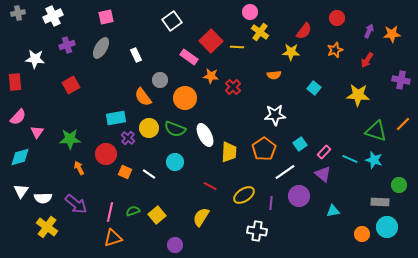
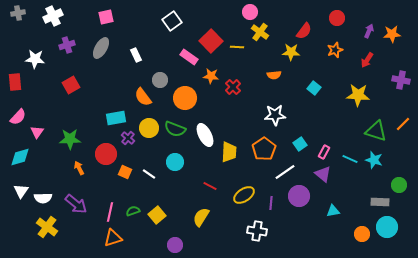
pink rectangle at (324, 152): rotated 16 degrees counterclockwise
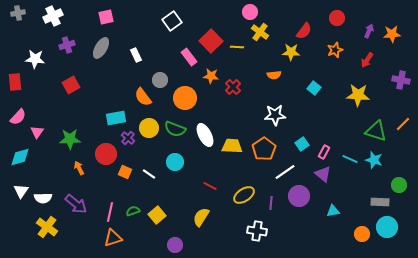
pink rectangle at (189, 57): rotated 18 degrees clockwise
cyan square at (300, 144): moved 2 px right
yellow trapezoid at (229, 152): moved 3 px right, 6 px up; rotated 90 degrees counterclockwise
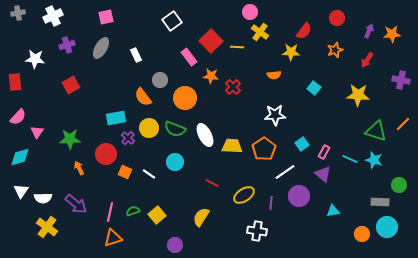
red line at (210, 186): moved 2 px right, 3 px up
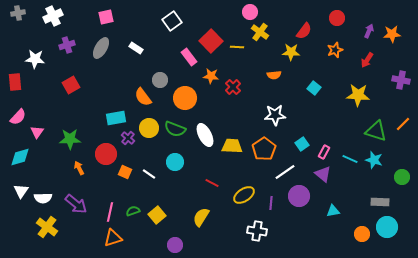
white rectangle at (136, 55): moved 7 px up; rotated 32 degrees counterclockwise
green circle at (399, 185): moved 3 px right, 8 px up
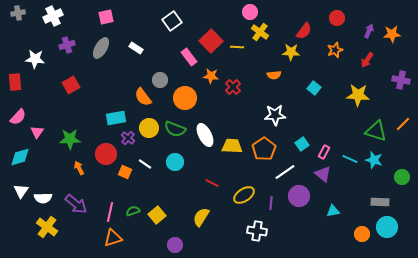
white line at (149, 174): moved 4 px left, 10 px up
